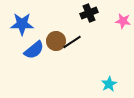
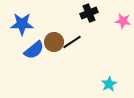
brown circle: moved 2 px left, 1 px down
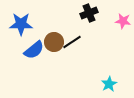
blue star: moved 1 px left
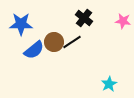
black cross: moved 5 px left, 5 px down; rotated 30 degrees counterclockwise
